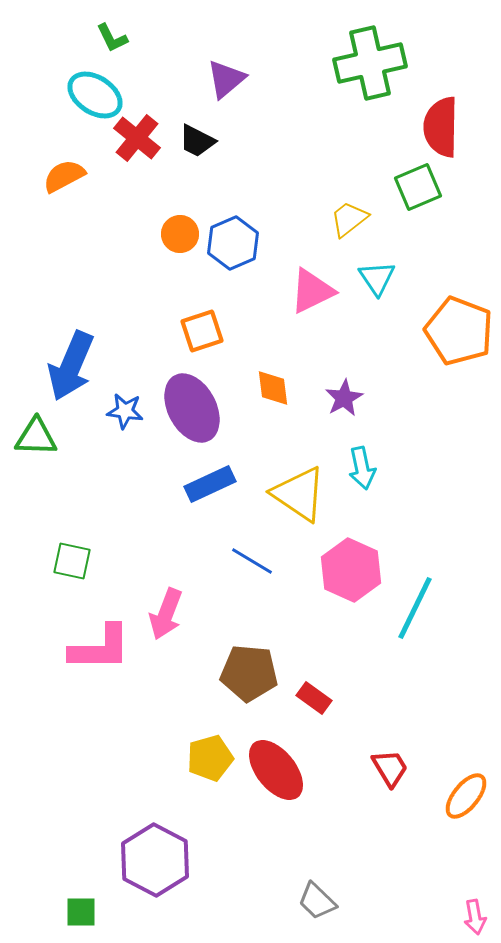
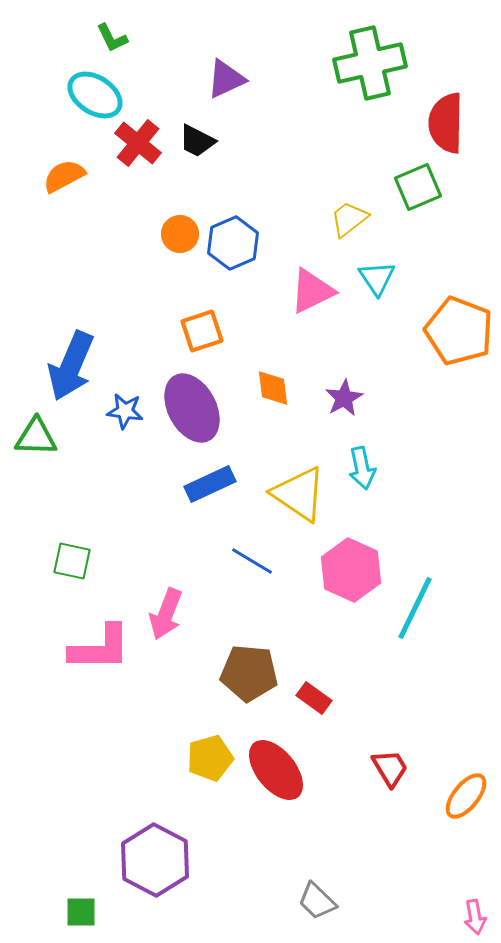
purple triangle at (226, 79): rotated 15 degrees clockwise
red semicircle at (441, 127): moved 5 px right, 4 px up
red cross at (137, 138): moved 1 px right, 5 px down
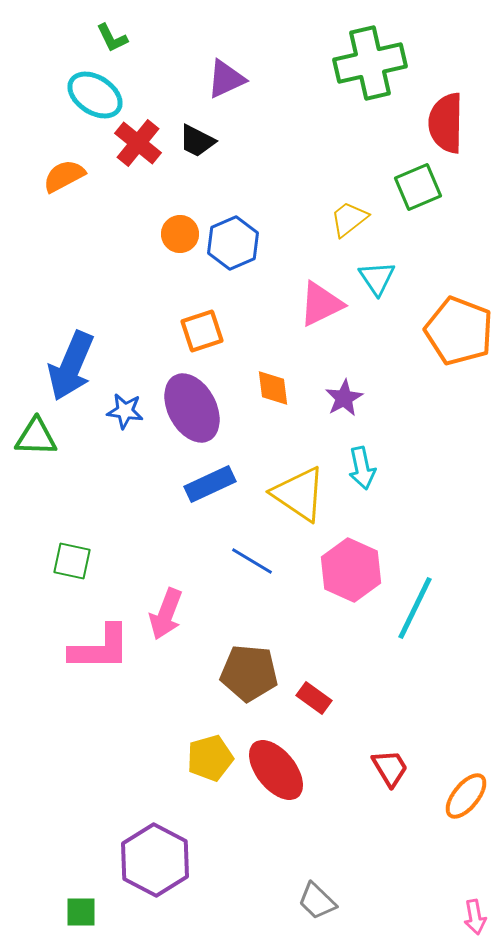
pink triangle at (312, 291): moved 9 px right, 13 px down
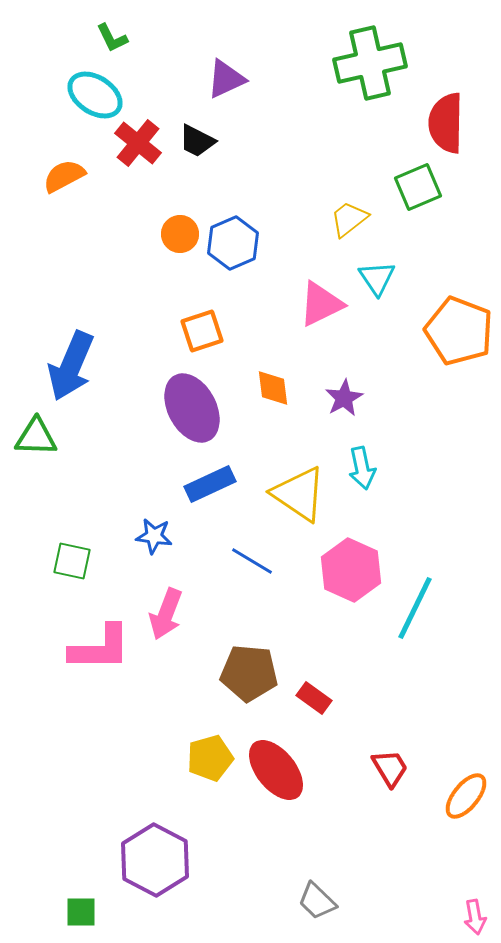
blue star at (125, 411): moved 29 px right, 125 px down
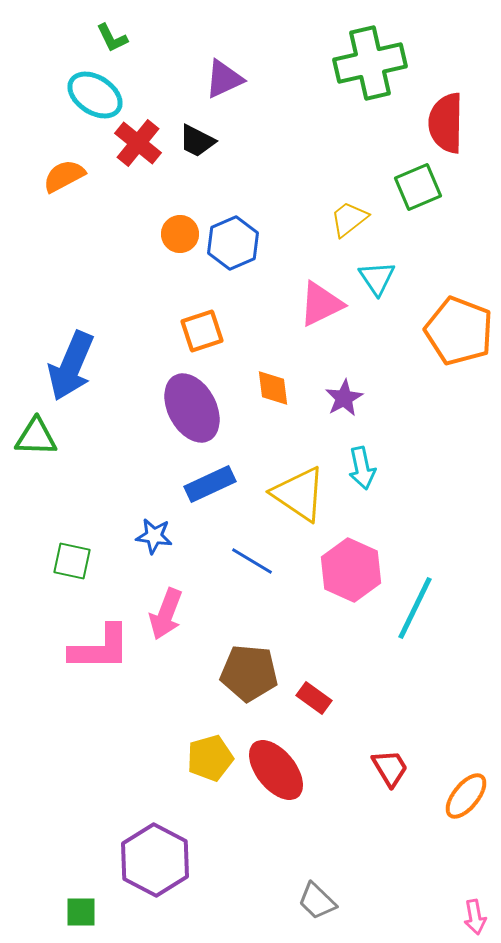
purple triangle at (226, 79): moved 2 px left
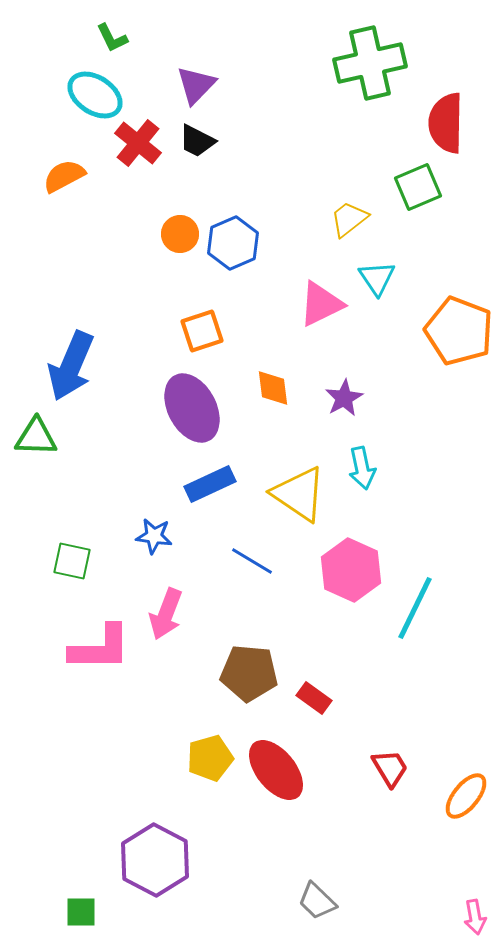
purple triangle at (224, 79): moved 28 px left, 6 px down; rotated 21 degrees counterclockwise
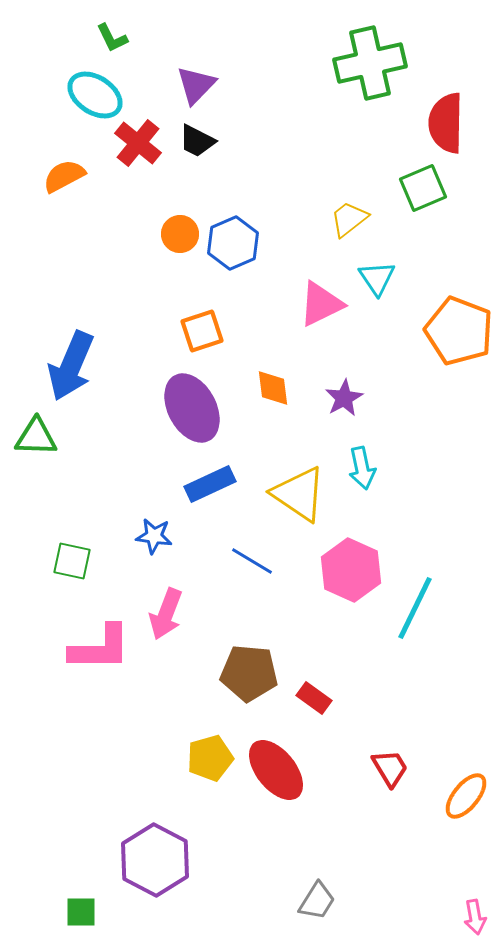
green square at (418, 187): moved 5 px right, 1 px down
gray trapezoid at (317, 901): rotated 102 degrees counterclockwise
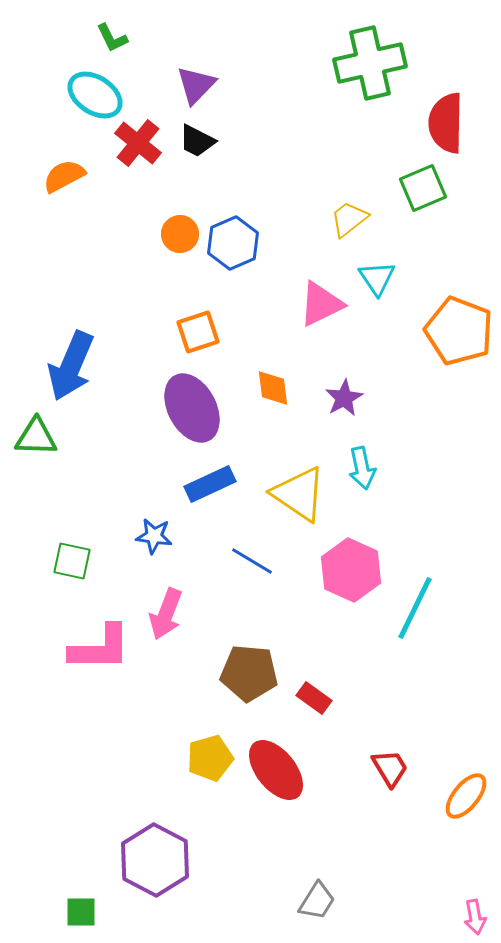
orange square at (202, 331): moved 4 px left, 1 px down
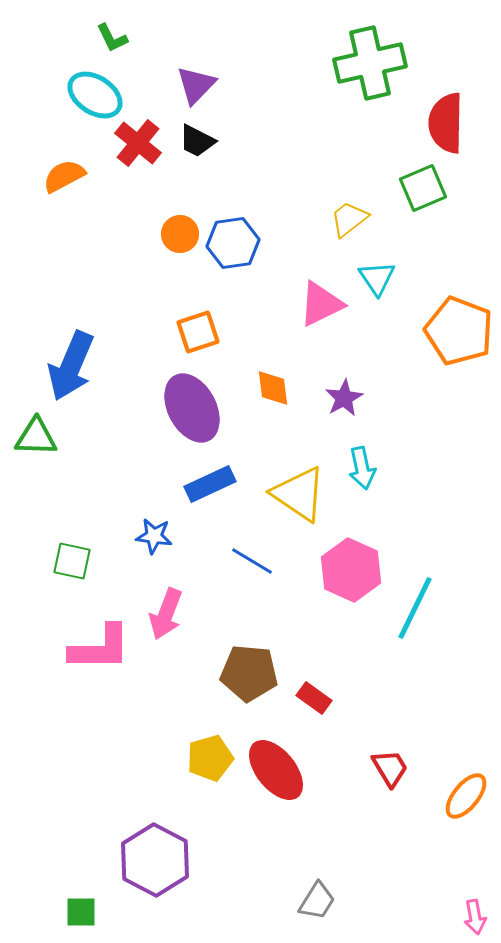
blue hexagon at (233, 243): rotated 15 degrees clockwise
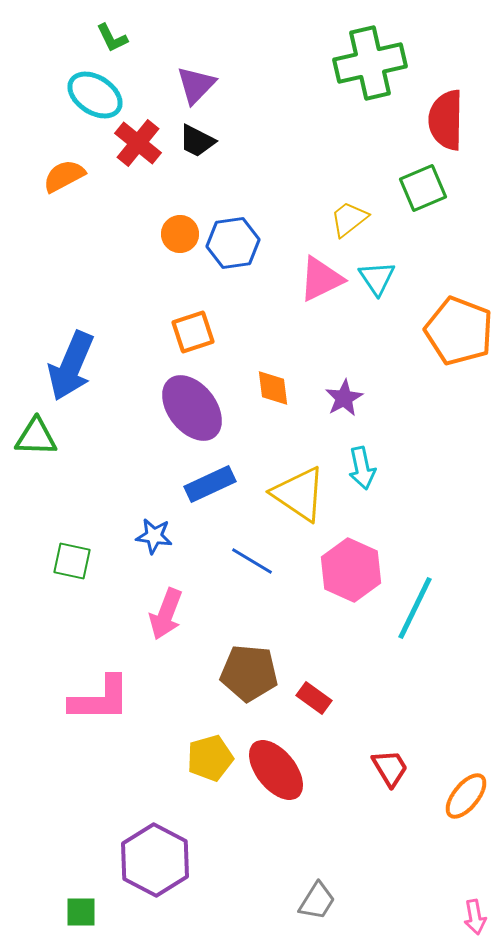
red semicircle at (446, 123): moved 3 px up
pink triangle at (321, 304): moved 25 px up
orange square at (198, 332): moved 5 px left
purple ellipse at (192, 408): rotated 10 degrees counterclockwise
pink L-shape at (100, 648): moved 51 px down
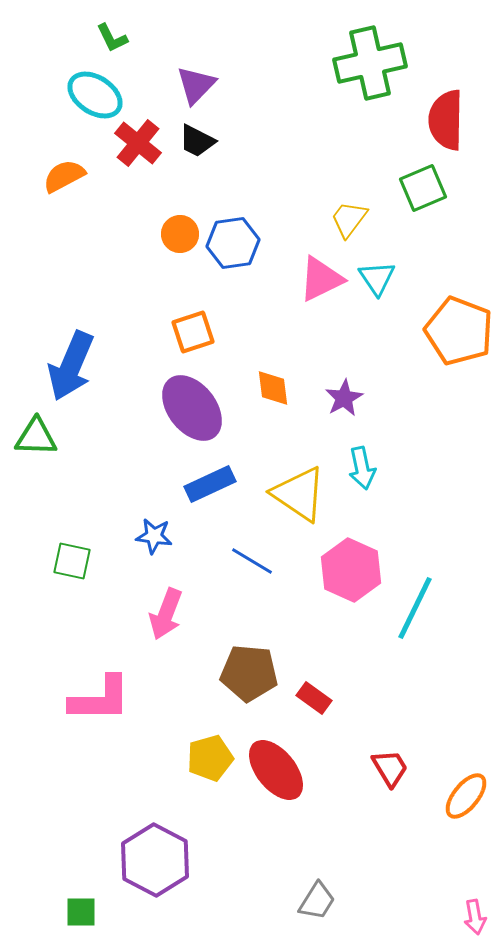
yellow trapezoid at (349, 219): rotated 15 degrees counterclockwise
